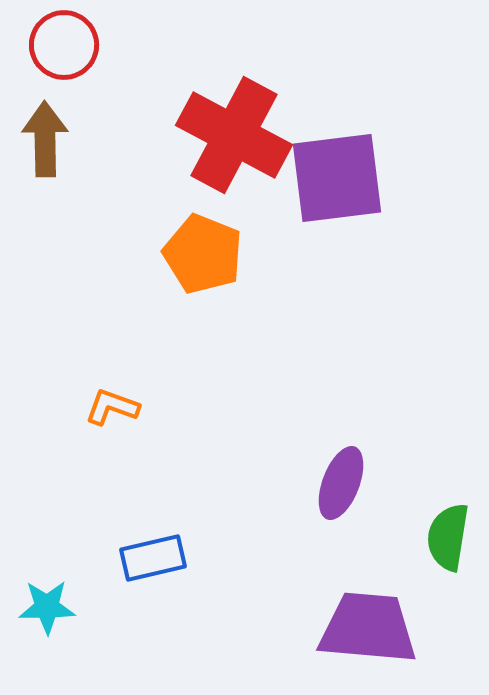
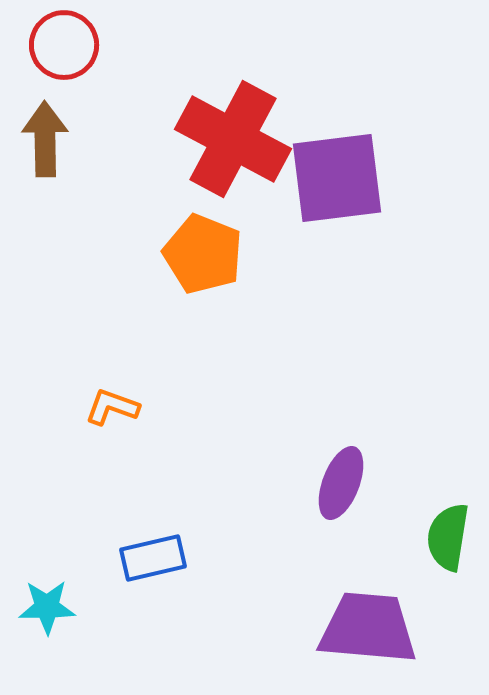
red cross: moved 1 px left, 4 px down
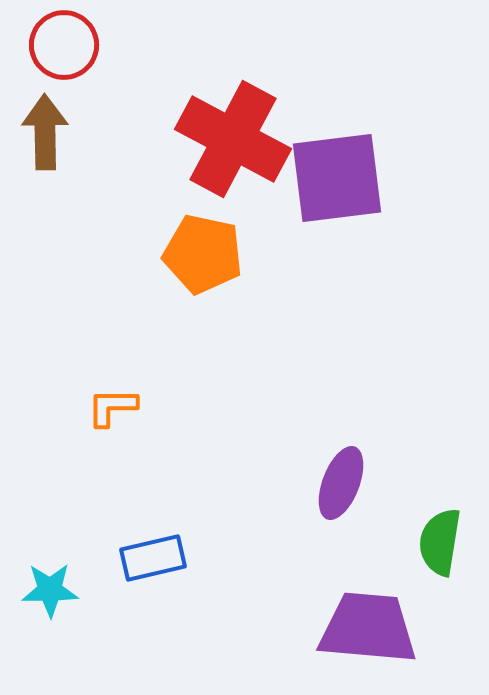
brown arrow: moved 7 px up
orange pentagon: rotated 10 degrees counterclockwise
orange L-shape: rotated 20 degrees counterclockwise
green semicircle: moved 8 px left, 5 px down
cyan star: moved 3 px right, 17 px up
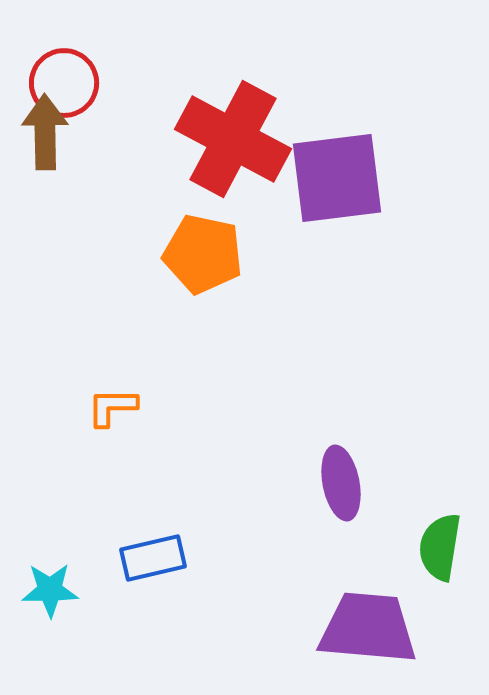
red circle: moved 38 px down
purple ellipse: rotated 32 degrees counterclockwise
green semicircle: moved 5 px down
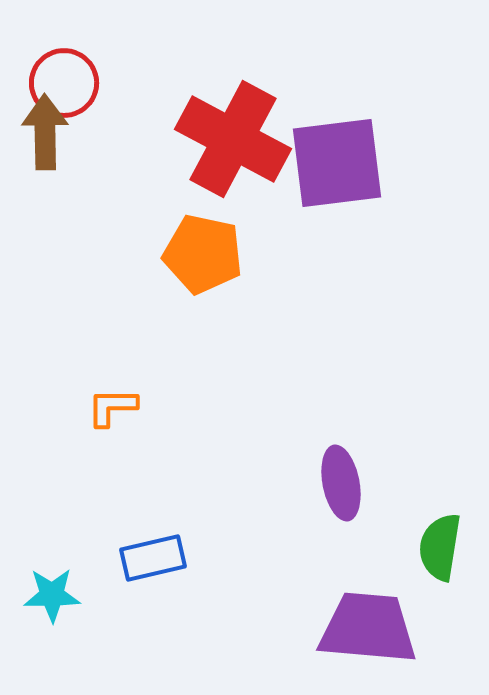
purple square: moved 15 px up
cyan star: moved 2 px right, 5 px down
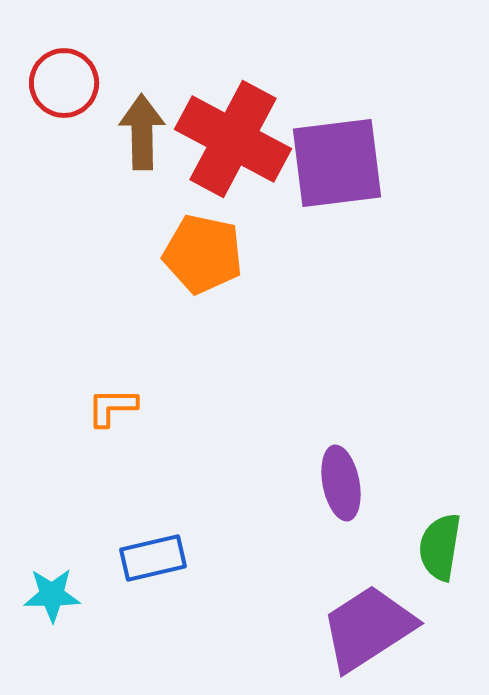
brown arrow: moved 97 px right
purple trapezoid: rotated 38 degrees counterclockwise
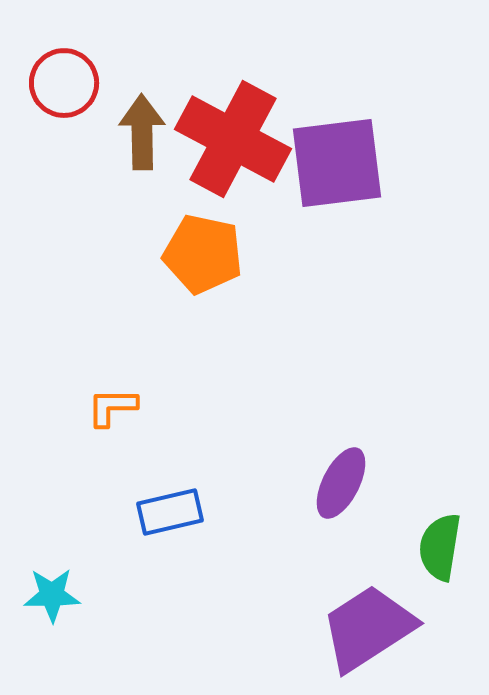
purple ellipse: rotated 38 degrees clockwise
blue rectangle: moved 17 px right, 46 px up
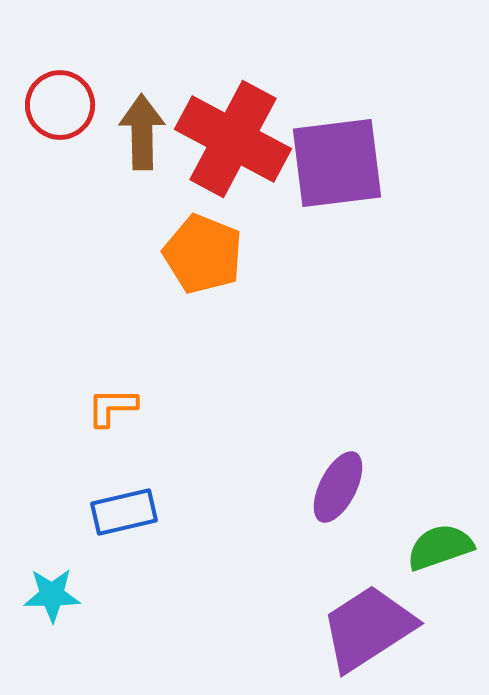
red circle: moved 4 px left, 22 px down
orange pentagon: rotated 10 degrees clockwise
purple ellipse: moved 3 px left, 4 px down
blue rectangle: moved 46 px left
green semicircle: rotated 62 degrees clockwise
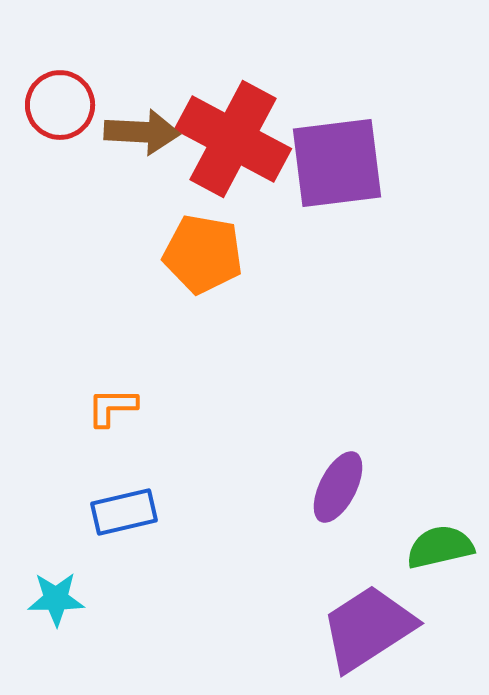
brown arrow: rotated 94 degrees clockwise
orange pentagon: rotated 12 degrees counterclockwise
green semicircle: rotated 6 degrees clockwise
cyan star: moved 4 px right, 4 px down
